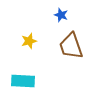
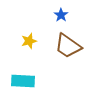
blue star: rotated 16 degrees clockwise
brown trapezoid: moved 3 px left; rotated 36 degrees counterclockwise
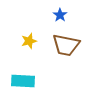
blue star: moved 1 px left
brown trapezoid: moved 2 px left, 1 px up; rotated 24 degrees counterclockwise
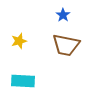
blue star: moved 3 px right
yellow star: moved 10 px left
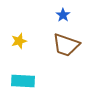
brown trapezoid: rotated 8 degrees clockwise
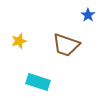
blue star: moved 25 px right
cyan rectangle: moved 15 px right, 1 px down; rotated 15 degrees clockwise
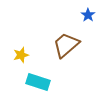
yellow star: moved 2 px right, 14 px down
brown trapezoid: rotated 120 degrees clockwise
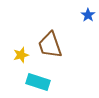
brown trapezoid: moved 16 px left; rotated 68 degrees counterclockwise
